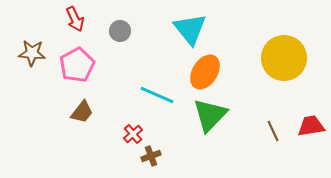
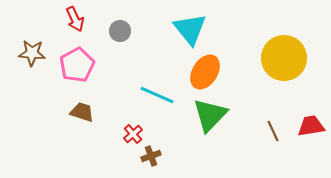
brown trapezoid: rotated 110 degrees counterclockwise
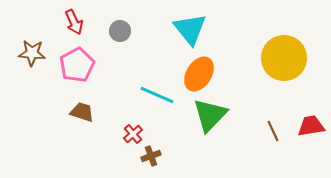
red arrow: moved 1 px left, 3 px down
orange ellipse: moved 6 px left, 2 px down
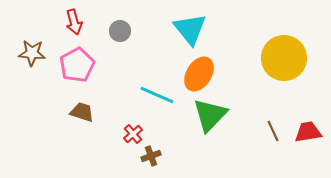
red arrow: rotated 10 degrees clockwise
red trapezoid: moved 3 px left, 6 px down
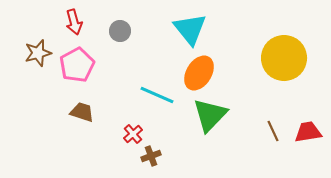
brown star: moved 6 px right; rotated 20 degrees counterclockwise
orange ellipse: moved 1 px up
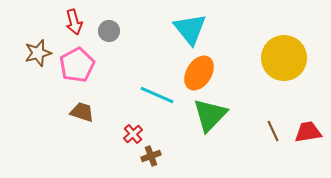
gray circle: moved 11 px left
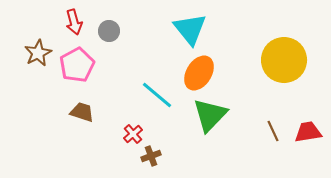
brown star: rotated 12 degrees counterclockwise
yellow circle: moved 2 px down
cyan line: rotated 16 degrees clockwise
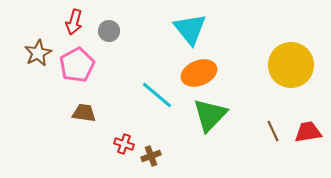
red arrow: rotated 30 degrees clockwise
yellow circle: moved 7 px right, 5 px down
orange ellipse: rotated 36 degrees clockwise
brown trapezoid: moved 2 px right, 1 px down; rotated 10 degrees counterclockwise
red cross: moved 9 px left, 10 px down; rotated 30 degrees counterclockwise
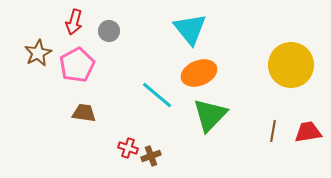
brown line: rotated 35 degrees clockwise
red cross: moved 4 px right, 4 px down
